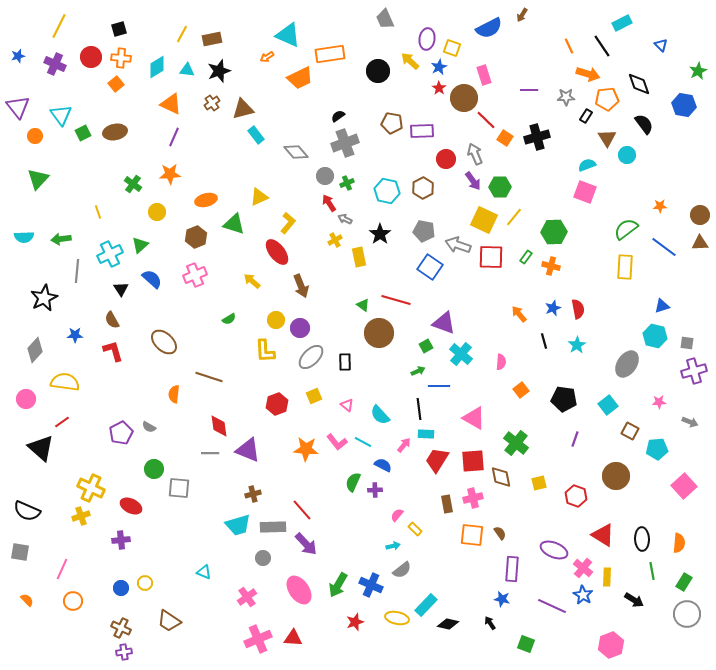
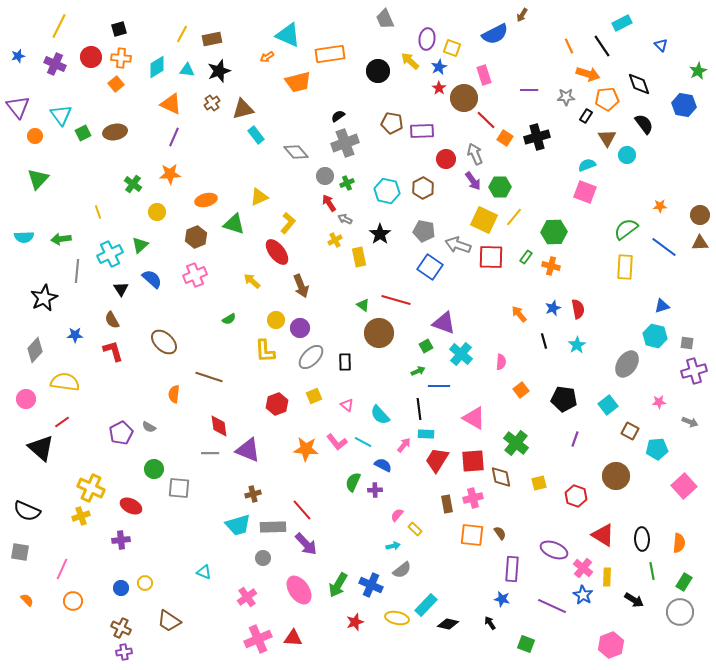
blue semicircle at (489, 28): moved 6 px right, 6 px down
orange trapezoid at (300, 78): moved 2 px left, 4 px down; rotated 12 degrees clockwise
gray circle at (687, 614): moved 7 px left, 2 px up
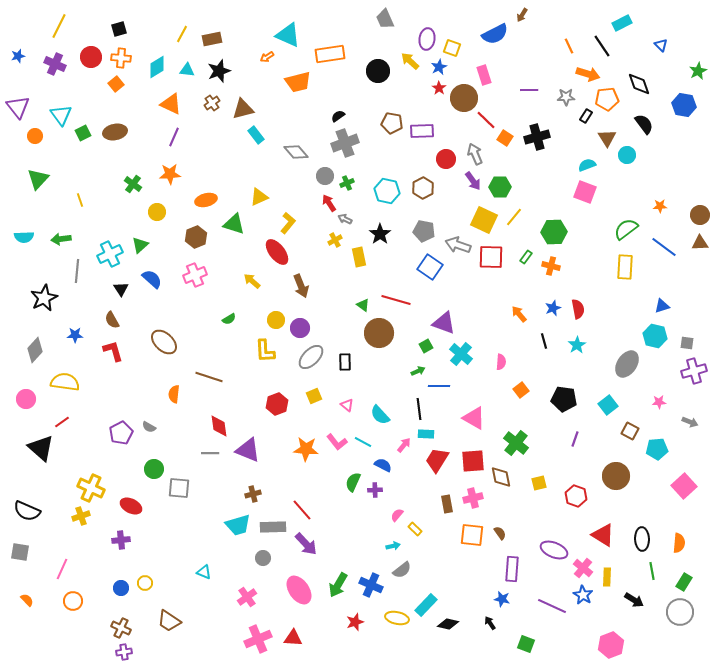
yellow line at (98, 212): moved 18 px left, 12 px up
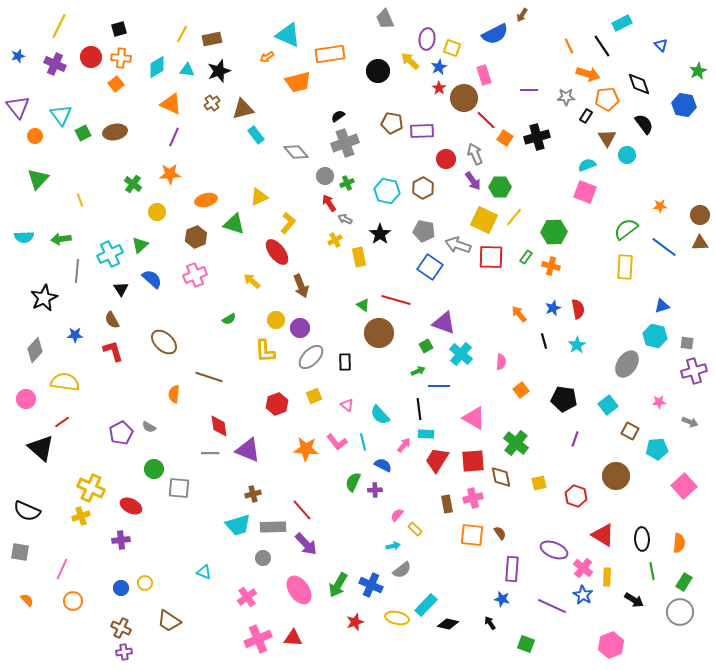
cyan line at (363, 442): rotated 48 degrees clockwise
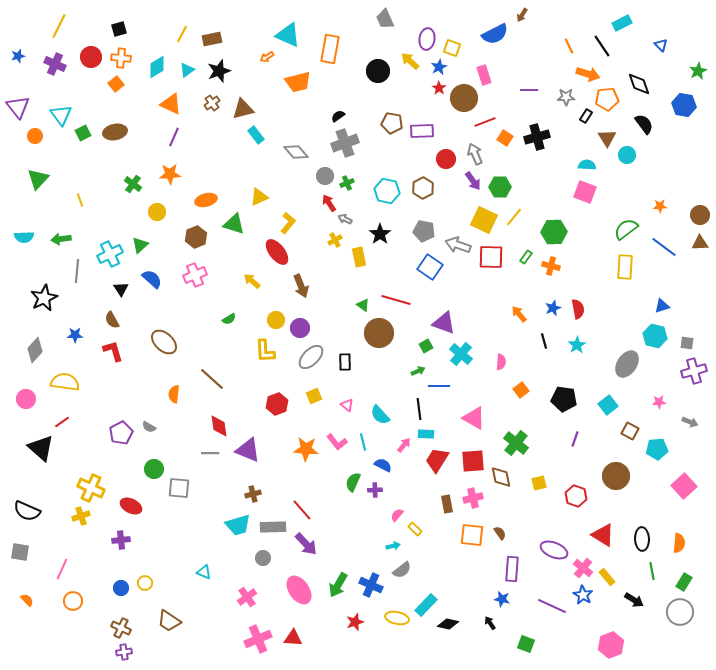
orange rectangle at (330, 54): moved 5 px up; rotated 72 degrees counterclockwise
cyan triangle at (187, 70): rotated 42 degrees counterclockwise
red line at (486, 120): moved 1 px left, 2 px down; rotated 65 degrees counterclockwise
cyan semicircle at (587, 165): rotated 24 degrees clockwise
brown line at (209, 377): moved 3 px right, 2 px down; rotated 24 degrees clockwise
yellow rectangle at (607, 577): rotated 42 degrees counterclockwise
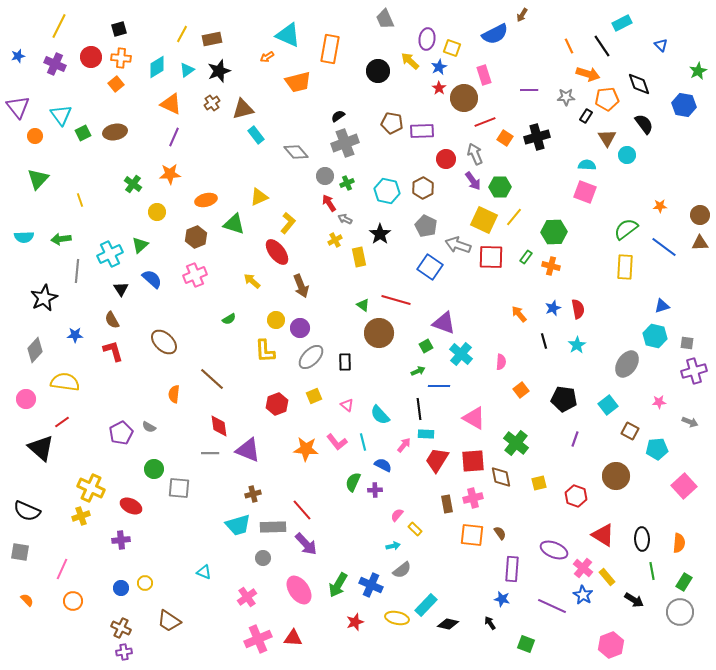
gray pentagon at (424, 231): moved 2 px right, 5 px up; rotated 15 degrees clockwise
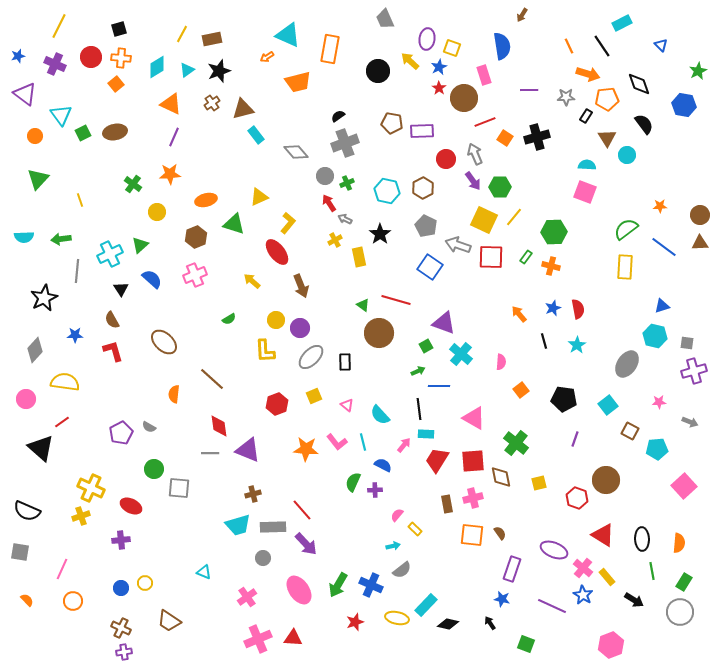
blue semicircle at (495, 34): moved 7 px right, 12 px down; rotated 72 degrees counterclockwise
purple triangle at (18, 107): moved 7 px right, 13 px up; rotated 15 degrees counterclockwise
brown circle at (616, 476): moved 10 px left, 4 px down
red hexagon at (576, 496): moved 1 px right, 2 px down
purple rectangle at (512, 569): rotated 15 degrees clockwise
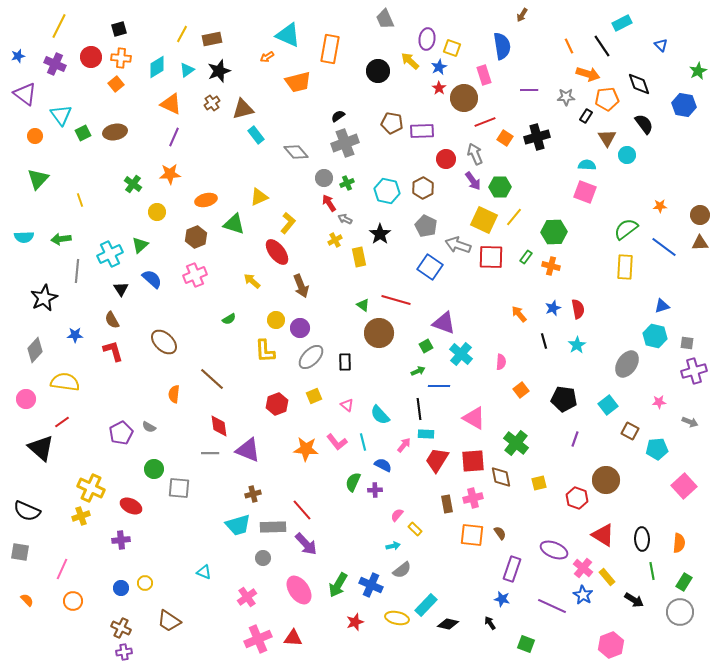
gray circle at (325, 176): moved 1 px left, 2 px down
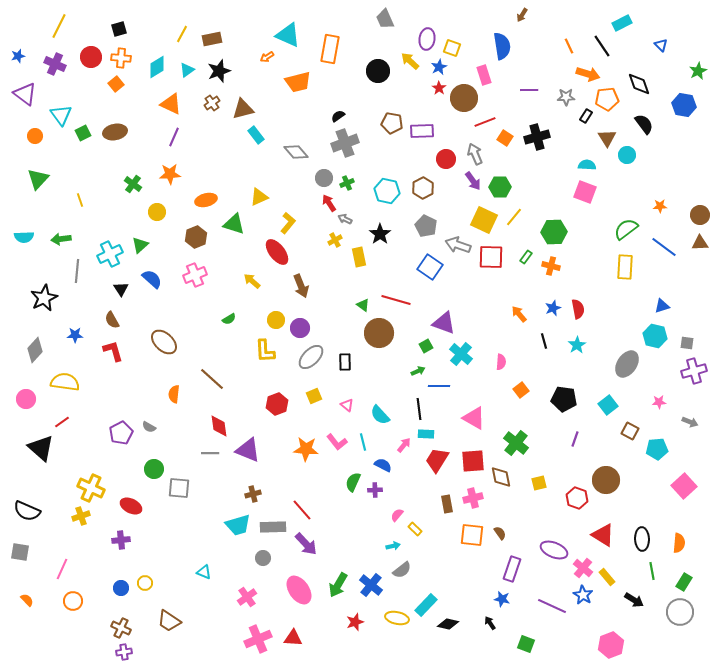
blue cross at (371, 585): rotated 15 degrees clockwise
